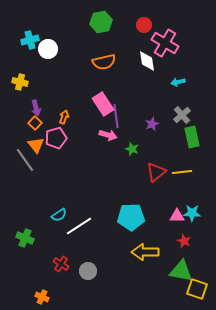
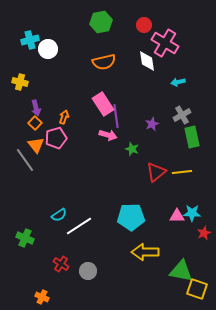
gray cross: rotated 12 degrees clockwise
red star: moved 20 px right, 8 px up; rotated 24 degrees clockwise
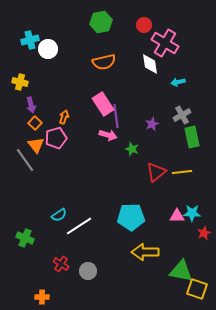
white diamond: moved 3 px right, 3 px down
purple arrow: moved 5 px left, 3 px up
orange cross: rotated 24 degrees counterclockwise
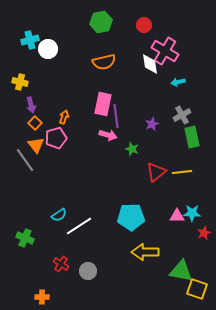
pink cross: moved 8 px down
pink rectangle: rotated 45 degrees clockwise
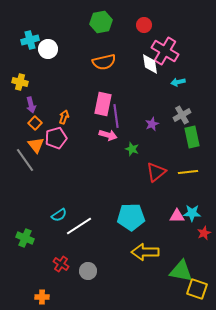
yellow line: moved 6 px right
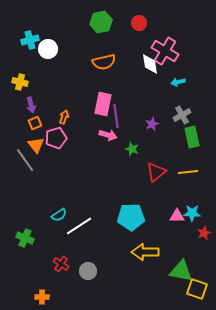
red circle: moved 5 px left, 2 px up
orange square: rotated 24 degrees clockwise
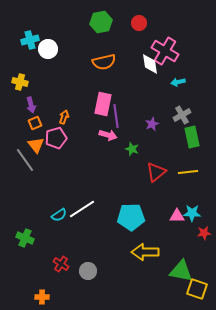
white line: moved 3 px right, 17 px up
red star: rotated 16 degrees clockwise
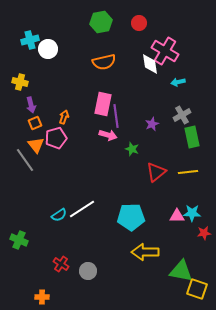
green cross: moved 6 px left, 2 px down
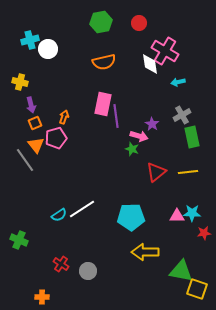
purple star: rotated 16 degrees counterclockwise
pink arrow: moved 31 px right, 1 px down
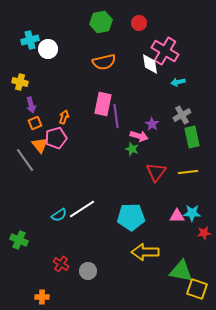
orange triangle: moved 4 px right
red triangle: rotated 15 degrees counterclockwise
